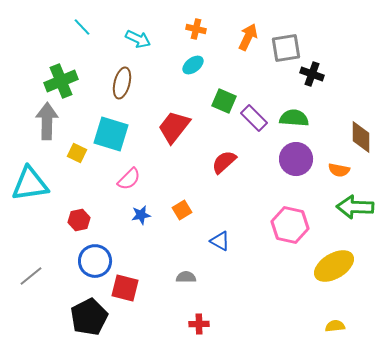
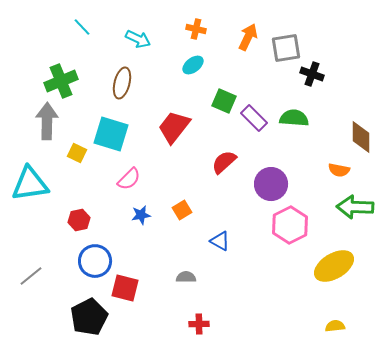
purple circle: moved 25 px left, 25 px down
pink hexagon: rotated 21 degrees clockwise
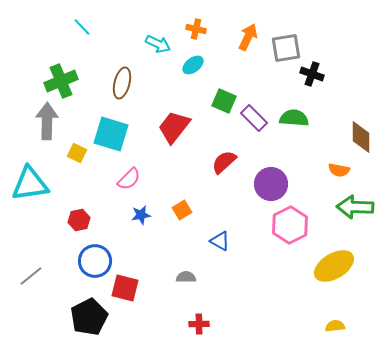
cyan arrow: moved 20 px right, 5 px down
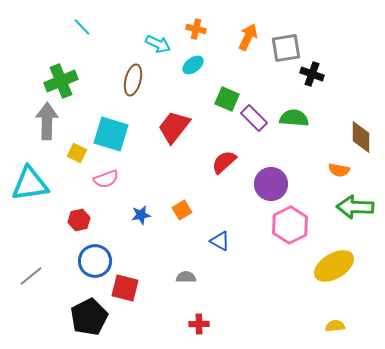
brown ellipse: moved 11 px right, 3 px up
green square: moved 3 px right, 2 px up
pink semicircle: moved 23 px left; rotated 25 degrees clockwise
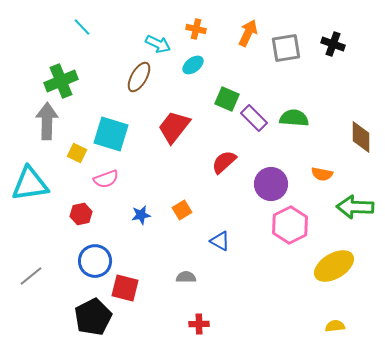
orange arrow: moved 4 px up
black cross: moved 21 px right, 30 px up
brown ellipse: moved 6 px right, 3 px up; rotated 16 degrees clockwise
orange semicircle: moved 17 px left, 4 px down
red hexagon: moved 2 px right, 6 px up
black pentagon: moved 4 px right
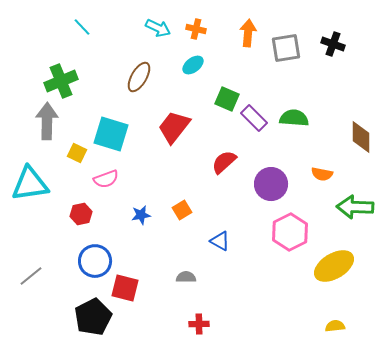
orange arrow: rotated 20 degrees counterclockwise
cyan arrow: moved 16 px up
pink hexagon: moved 7 px down
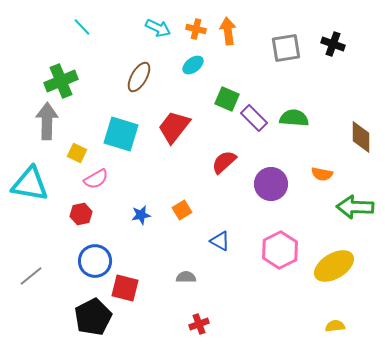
orange arrow: moved 20 px left, 2 px up; rotated 12 degrees counterclockwise
cyan square: moved 10 px right
pink semicircle: moved 10 px left; rotated 10 degrees counterclockwise
cyan triangle: rotated 18 degrees clockwise
pink hexagon: moved 10 px left, 18 px down
red cross: rotated 18 degrees counterclockwise
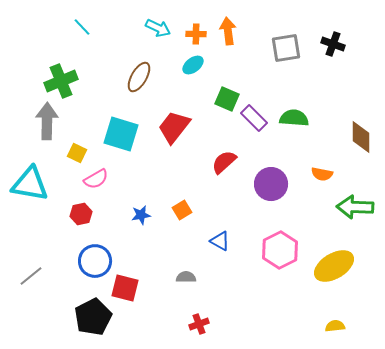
orange cross: moved 5 px down; rotated 12 degrees counterclockwise
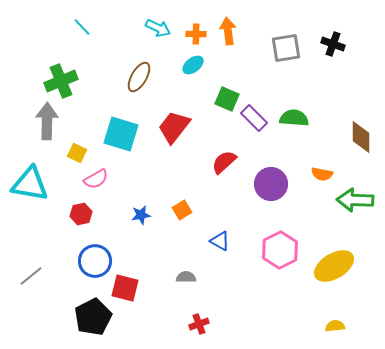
green arrow: moved 7 px up
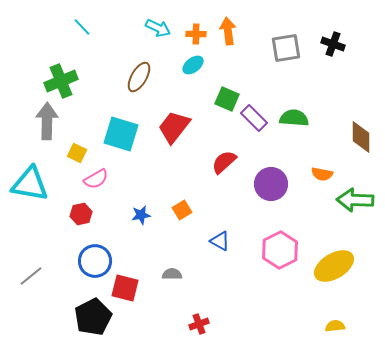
gray semicircle: moved 14 px left, 3 px up
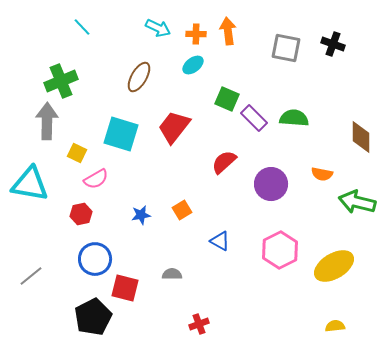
gray square: rotated 20 degrees clockwise
green arrow: moved 2 px right, 2 px down; rotated 12 degrees clockwise
blue circle: moved 2 px up
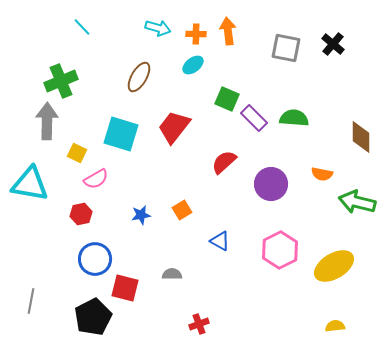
cyan arrow: rotated 10 degrees counterclockwise
black cross: rotated 20 degrees clockwise
gray line: moved 25 px down; rotated 40 degrees counterclockwise
